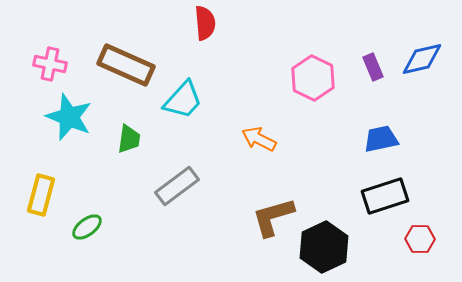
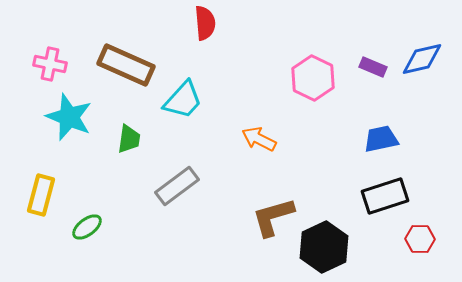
purple rectangle: rotated 44 degrees counterclockwise
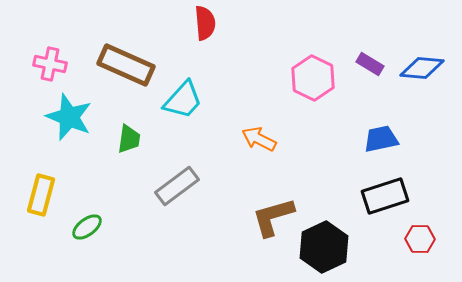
blue diamond: moved 9 px down; rotated 18 degrees clockwise
purple rectangle: moved 3 px left, 3 px up; rotated 8 degrees clockwise
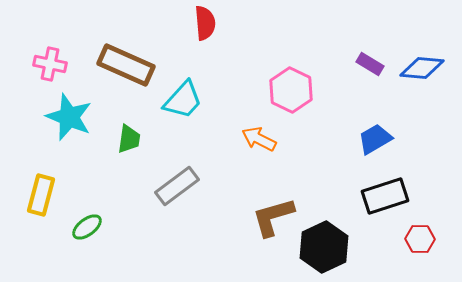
pink hexagon: moved 22 px left, 12 px down
blue trapezoid: moved 6 px left; rotated 18 degrees counterclockwise
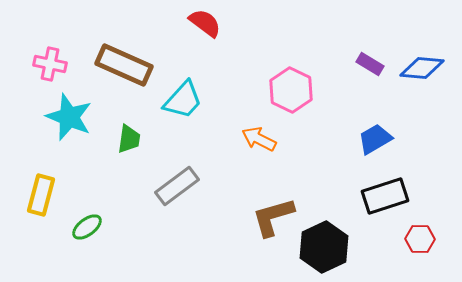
red semicircle: rotated 48 degrees counterclockwise
brown rectangle: moved 2 px left
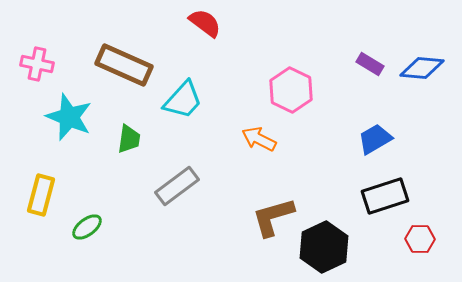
pink cross: moved 13 px left
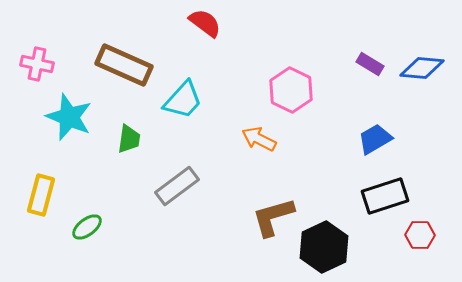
red hexagon: moved 4 px up
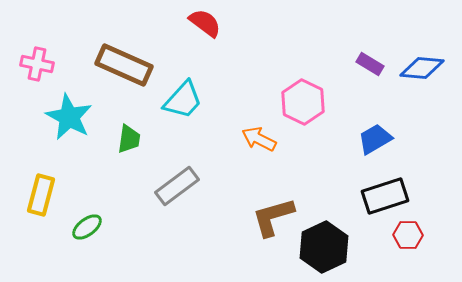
pink hexagon: moved 12 px right, 12 px down
cyan star: rotated 6 degrees clockwise
red hexagon: moved 12 px left
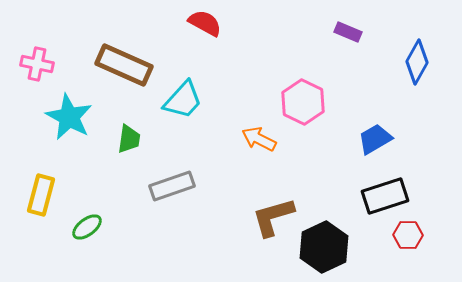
red semicircle: rotated 8 degrees counterclockwise
purple rectangle: moved 22 px left, 32 px up; rotated 8 degrees counterclockwise
blue diamond: moved 5 px left, 6 px up; rotated 66 degrees counterclockwise
gray rectangle: moved 5 px left; rotated 18 degrees clockwise
